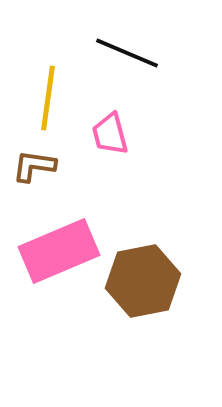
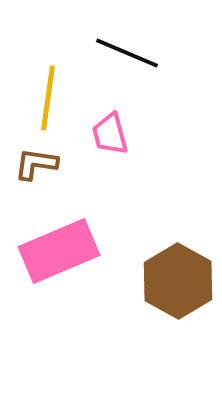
brown L-shape: moved 2 px right, 2 px up
brown hexagon: moved 35 px right; rotated 20 degrees counterclockwise
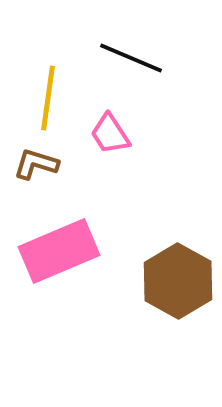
black line: moved 4 px right, 5 px down
pink trapezoid: rotated 18 degrees counterclockwise
brown L-shape: rotated 9 degrees clockwise
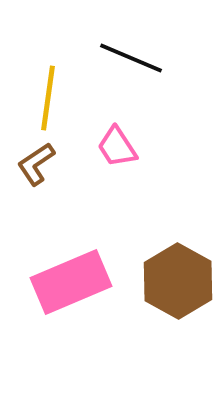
pink trapezoid: moved 7 px right, 13 px down
brown L-shape: rotated 51 degrees counterclockwise
pink rectangle: moved 12 px right, 31 px down
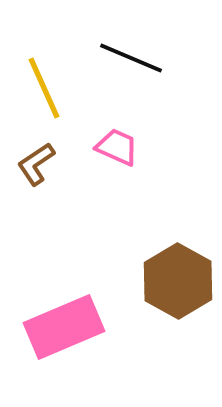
yellow line: moved 4 px left, 10 px up; rotated 32 degrees counterclockwise
pink trapezoid: rotated 147 degrees clockwise
pink rectangle: moved 7 px left, 45 px down
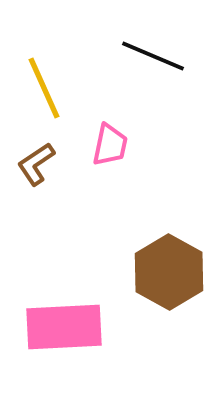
black line: moved 22 px right, 2 px up
pink trapezoid: moved 7 px left, 2 px up; rotated 78 degrees clockwise
brown hexagon: moved 9 px left, 9 px up
pink rectangle: rotated 20 degrees clockwise
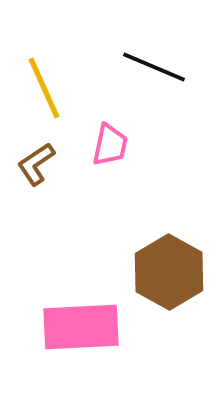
black line: moved 1 px right, 11 px down
pink rectangle: moved 17 px right
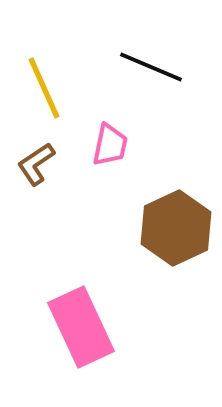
black line: moved 3 px left
brown hexagon: moved 7 px right, 44 px up; rotated 6 degrees clockwise
pink rectangle: rotated 68 degrees clockwise
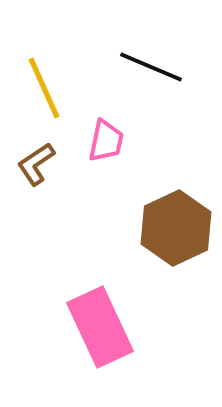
pink trapezoid: moved 4 px left, 4 px up
pink rectangle: moved 19 px right
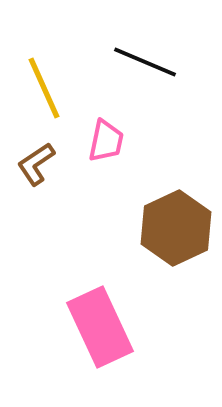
black line: moved 6 px left, 5 px up
